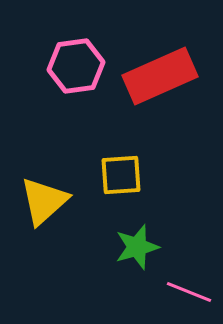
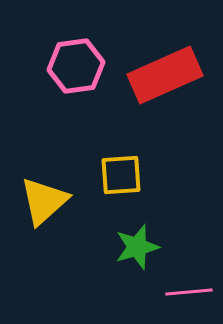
red rectangle: moved 5 px right, 1 px up
pink line: rotated 27 degrees counterclockwise
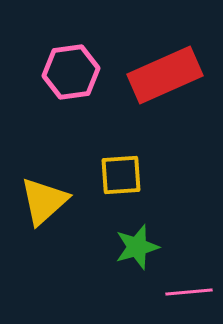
pink hexagon: moved 5 px left, 6 px down
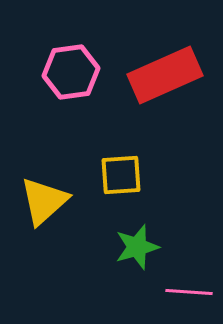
pink line: rotated 9 degrees clockwise
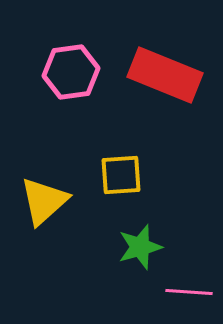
red rectangle: rotated 46 degrees clockwise
green star: moved 3 px right
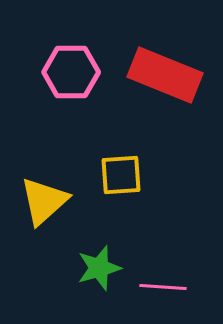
pink hexagon: rotated 8 degrees clockwise
green star: moved 41 px left, 21 px down
pink line: moved 26 px left, 5 px up
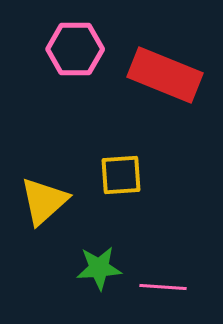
pink hexagon: moved 4 px right, 23 px up
green star: rotated 12 degrees clockwise
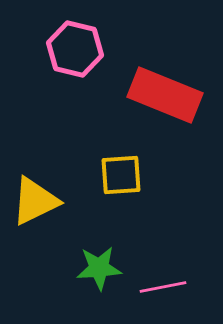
pink hexagon: rotated 14 degrees clockwise
red rectangle: moved 20 px down
yellow triangle: moved 9 px left; rotated 16 degrees clockwise
pink line: rotated 15 degrees counterclockwise
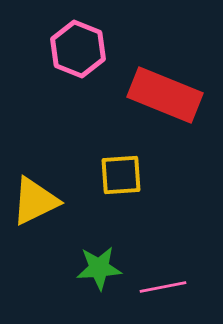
pink hexagon: moved 3 px right; rotated 8 degrees clockwise
